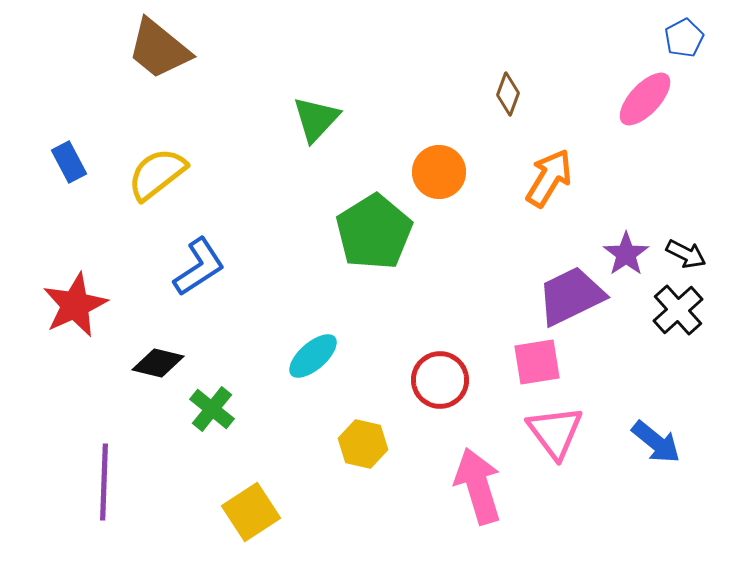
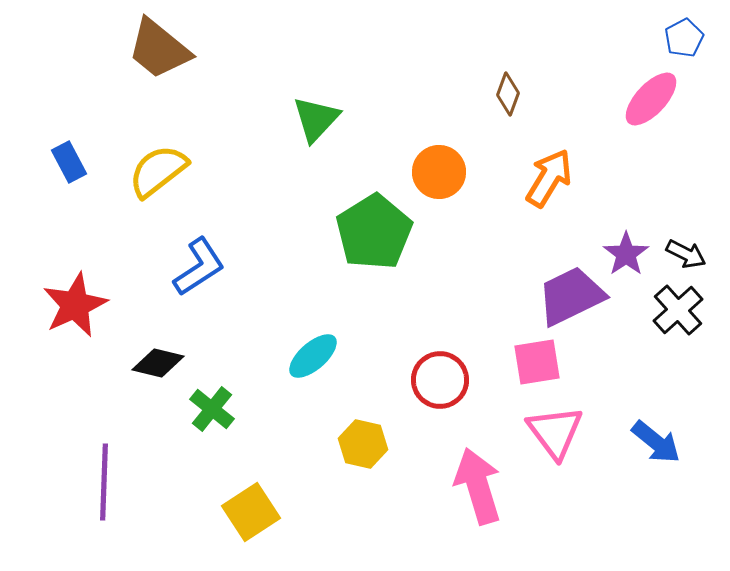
pink ellipse: moved 6 px right
yellow semicircle: moved 1 px right, 3 px up
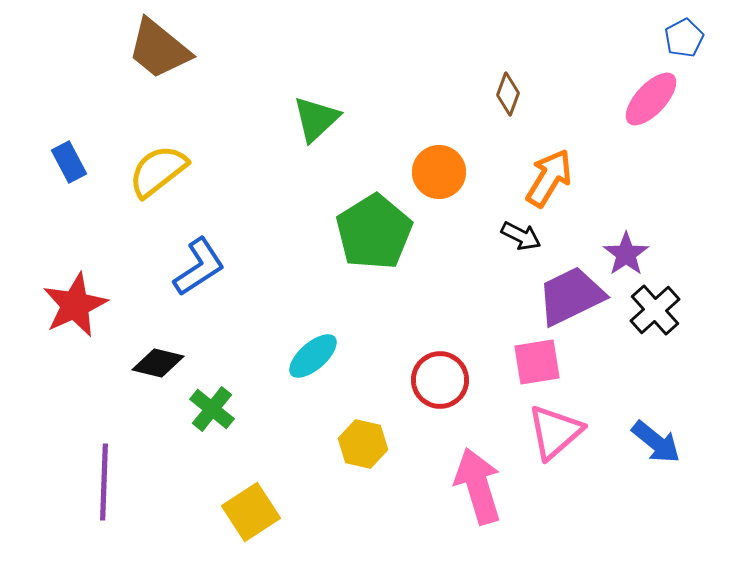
green triangle: rotated 4 degrees clockwise
black arrow: moved 165 px left, 18 px up
black cross: moved 23 px left
pink triangle: rotated 26 degrees clockwise
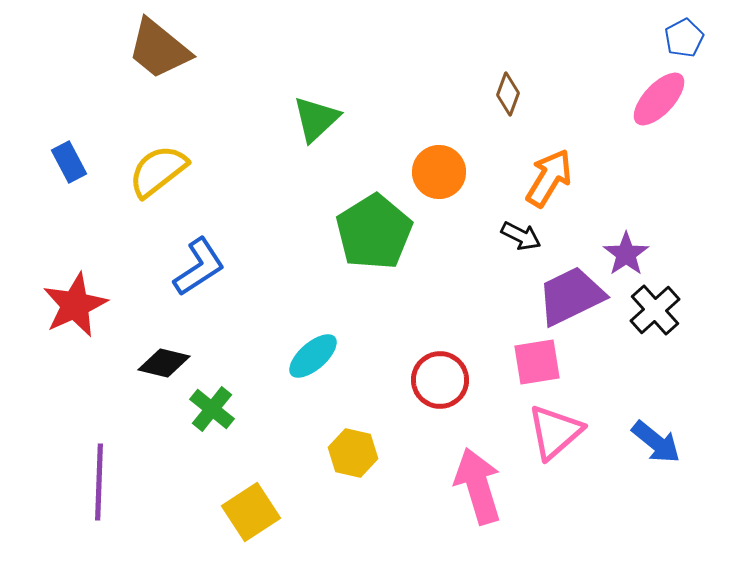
pink ellipse: moved 8 px right
black diamond: moved 6 px right
yellow hexagon: moved 10 px left, 9 px down
purple line: moved 5 px left
